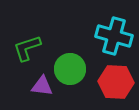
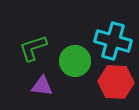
cyan cross: moved 1 px left, 5 px down
green L-shape: moved 6 px right
green circle: moved 5 px right, 8 px up
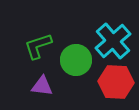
cyan cross: rotated 33 degrees clockwise
green L-shape: moved 5 px right, 2 px up
green circle: moved 1 px right, 1 px up
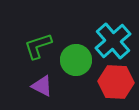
purple triangle: rotated 20 degrees clockwise
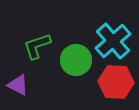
green L-shape: moved 1 px left
purple triangle: moved 24 px left, 1 px up
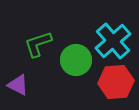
green L-shape: moved 1 px right, 2 px up
red hexagon: rotated 8 degrees counterclockwise
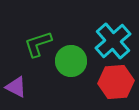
green circle: moved 5 px left, 1 px down
purple triangle: moved 2 px left, 2 px down
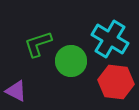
cyan cross: moved 3 px left, 2 px up; rotated 18 degrees counterclockwise
red hexagon: rotated 12 degrees clockwise
purple triangle: moved 4 px down
